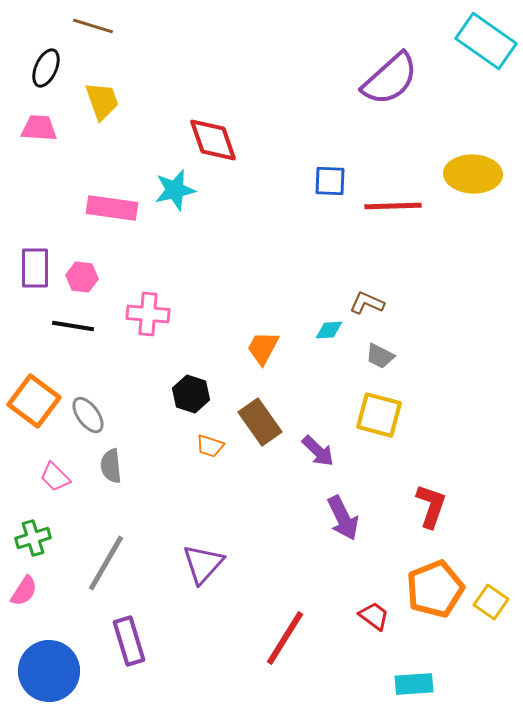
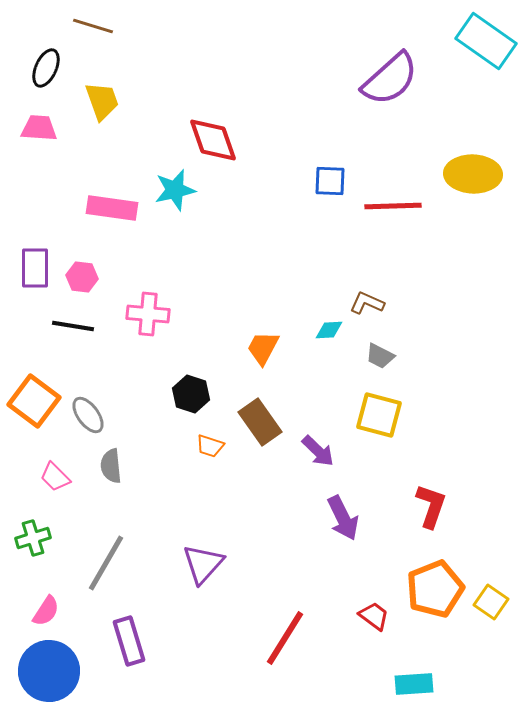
pink semicircle at (24, 591): moved 22 px right, 20 px down
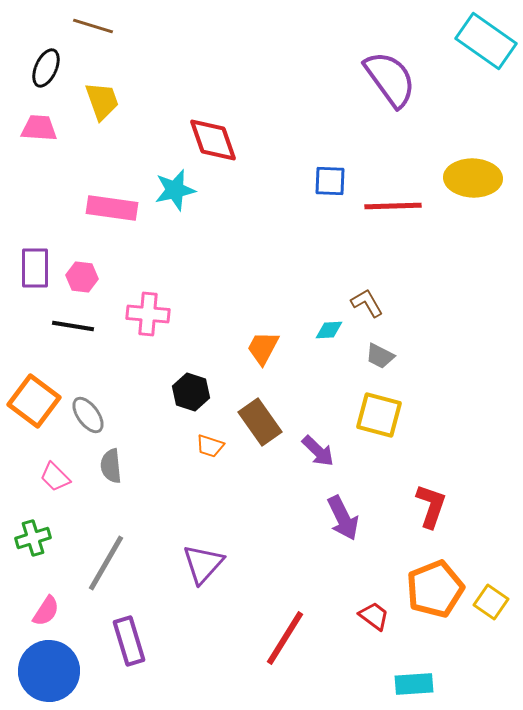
purple semicircle at (390, 79): rotated 84 degrees counterclockwise
yellow ellipse at (473, 174): moved 4 px down
brown L-shape at (367, 303): rotated 36 degrees clockwise
black hexagon at (191, 394): moved 2 px up
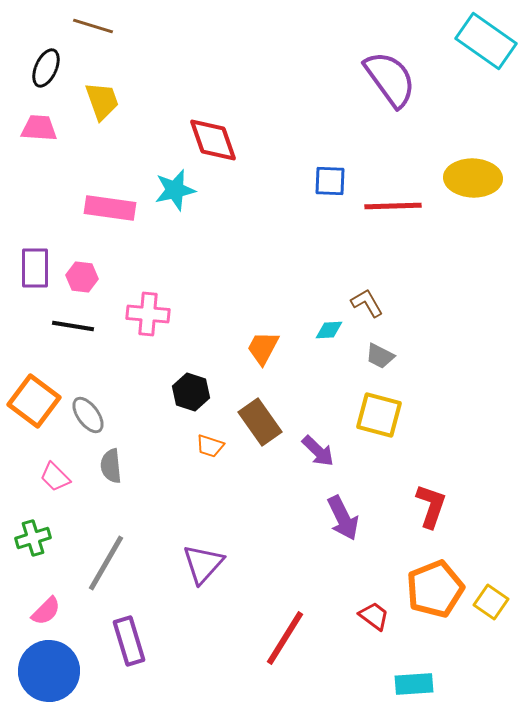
pink rectangle at (112, 208): moved 2 px left
pink semicircle at (46, 611): rotated 12 degrees clockwise
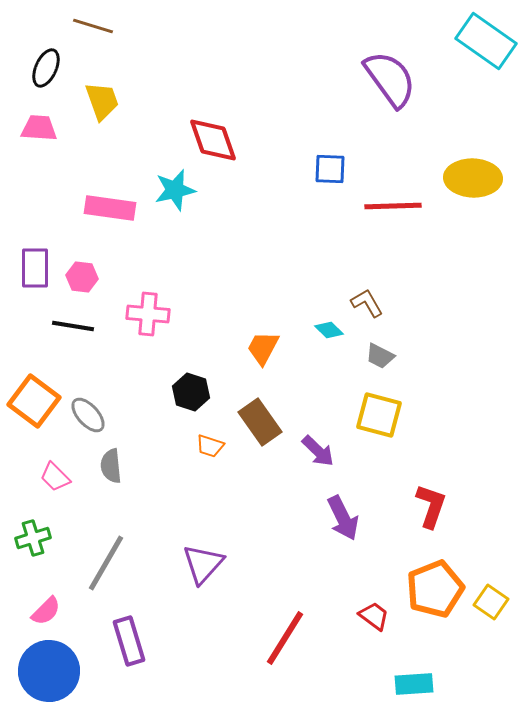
blue square at (330, 181): moved 12 px up
cyan diamond at (329, 330): rotated 48 degrees clockwise
gray ellipse at (88, 415): rotated 6 degrees counterclockwise
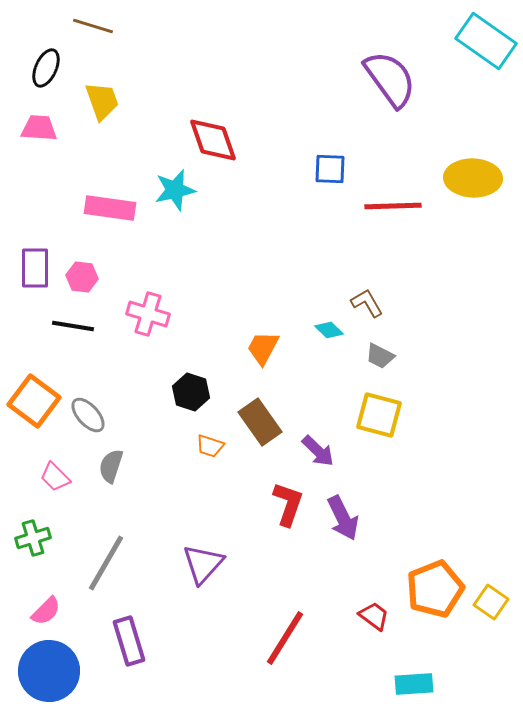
pink cross at (148, 314): rotated 12 degrees clockwise
gray semicircle at (111, 466): rotated 24 degrees clockwise
red L-shape at (431, 506): moved 143 px left, 2 px up
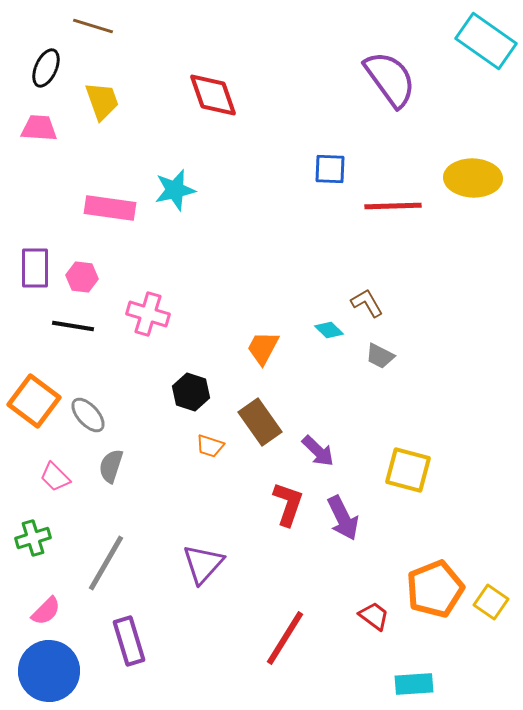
red diamond at (213, 140): moved 45 px up
yellow square at (379, 415): moved 29 px right, 55 px down
